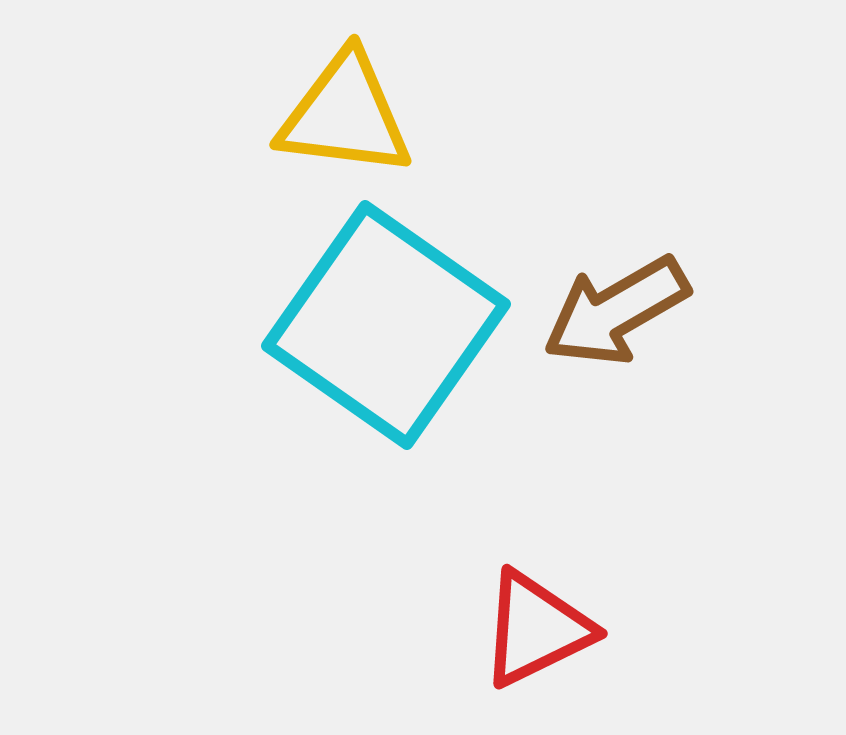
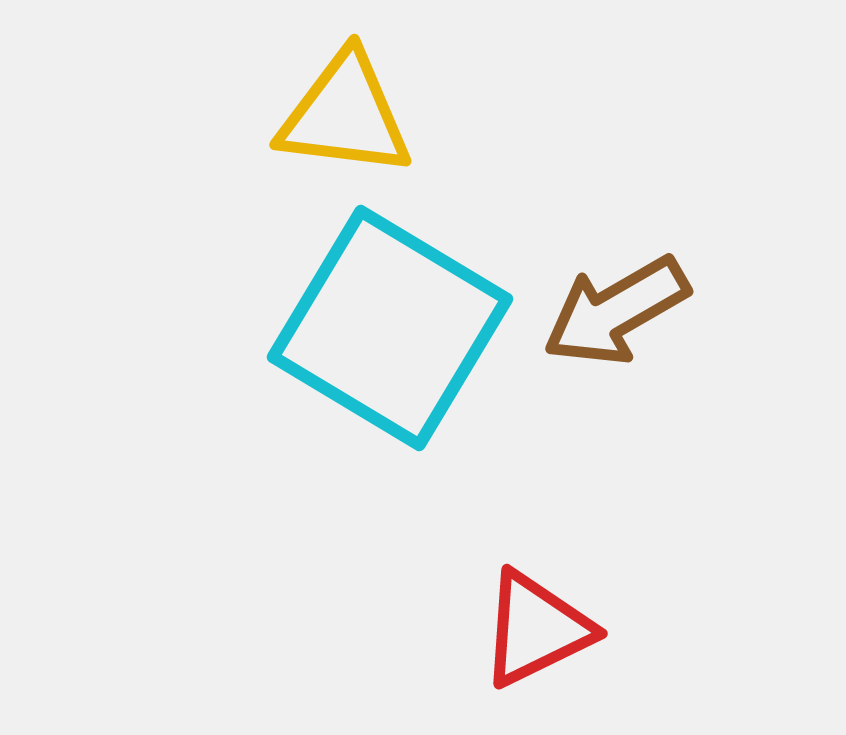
cyan square: moved 4 px right, 3 px down; rotated 4 degrees counterclockwise
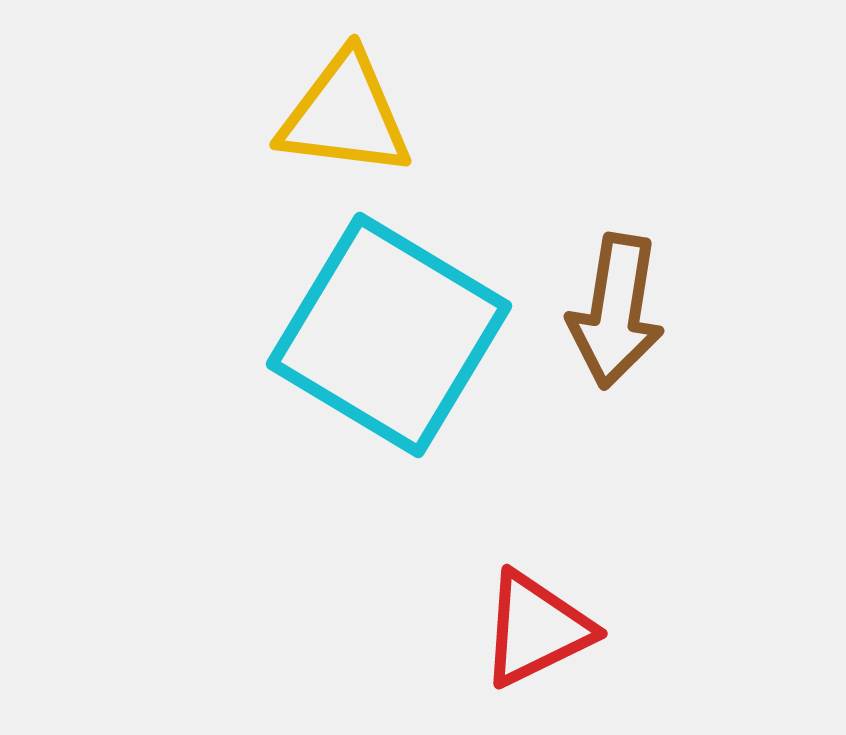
brown arrow: rotated 51 degrees counterclockwise
cyan square: moved 1 px left, 7 px down
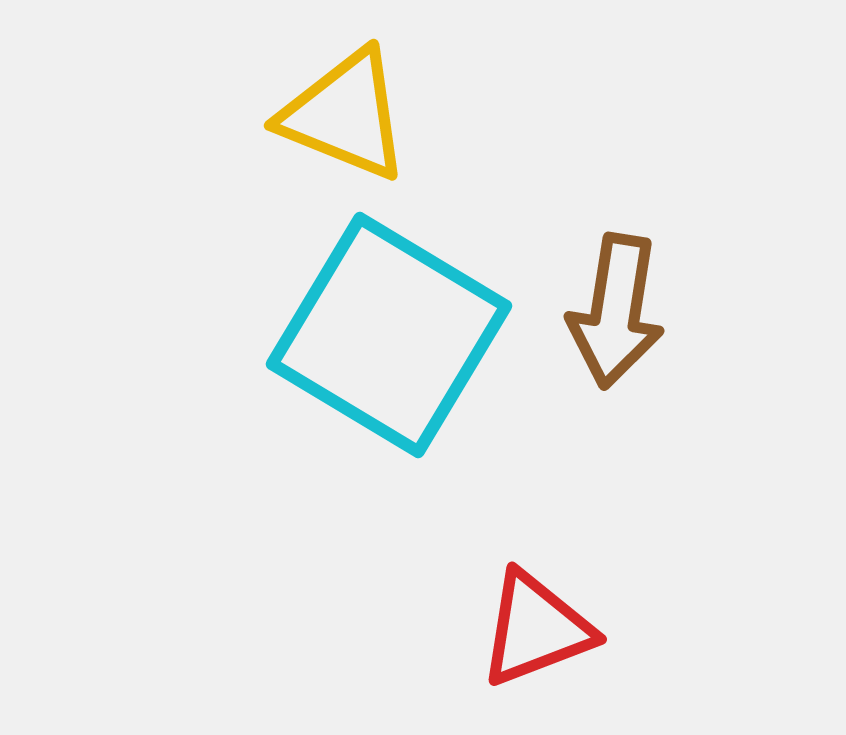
yellow triangle: rotated 15 degrees clockwise
red triangle: rotated 5 degrees clockwise
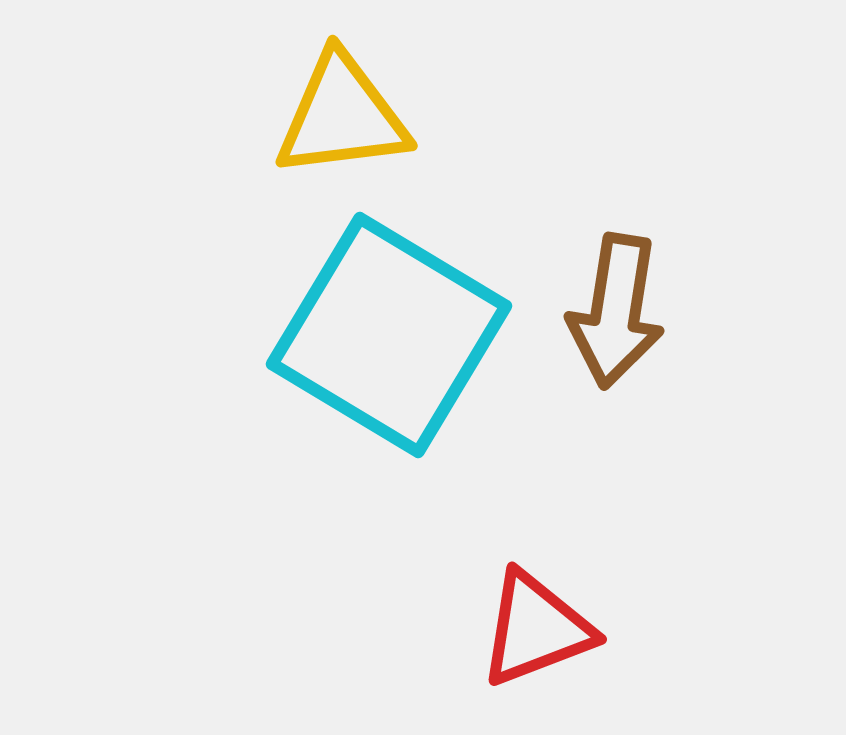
yellow triangle: moved 3 px left, 1 px down; rotated 29 degrees counterclockwise
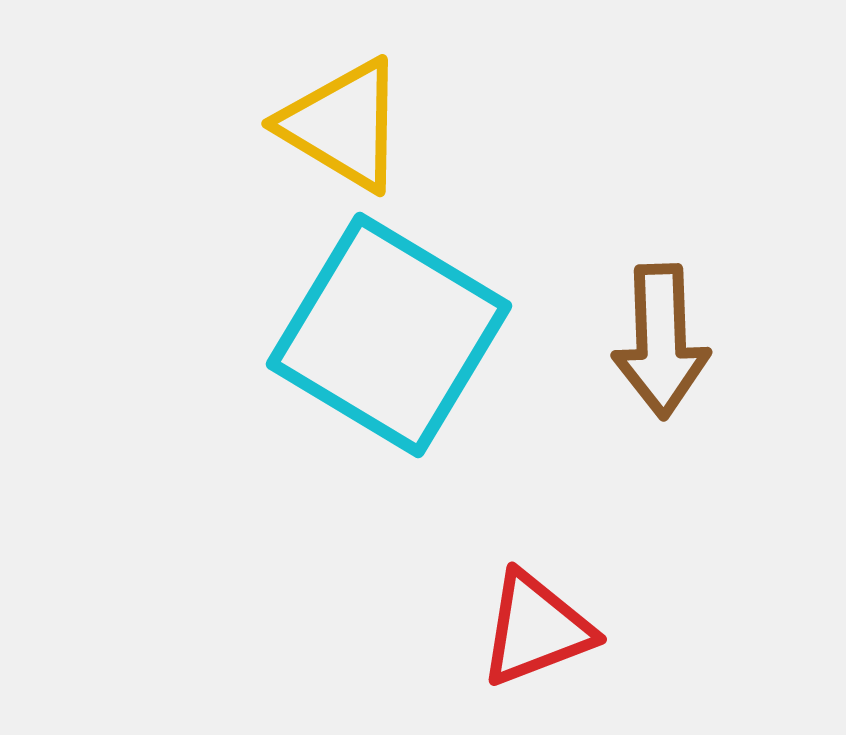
yellow triangle: moved 1 px right, 9 px down; rotated 38 degrees clockwise
brown arrow: moved 45 px right, 30 px down; rotated 11 degrees counterclockwise
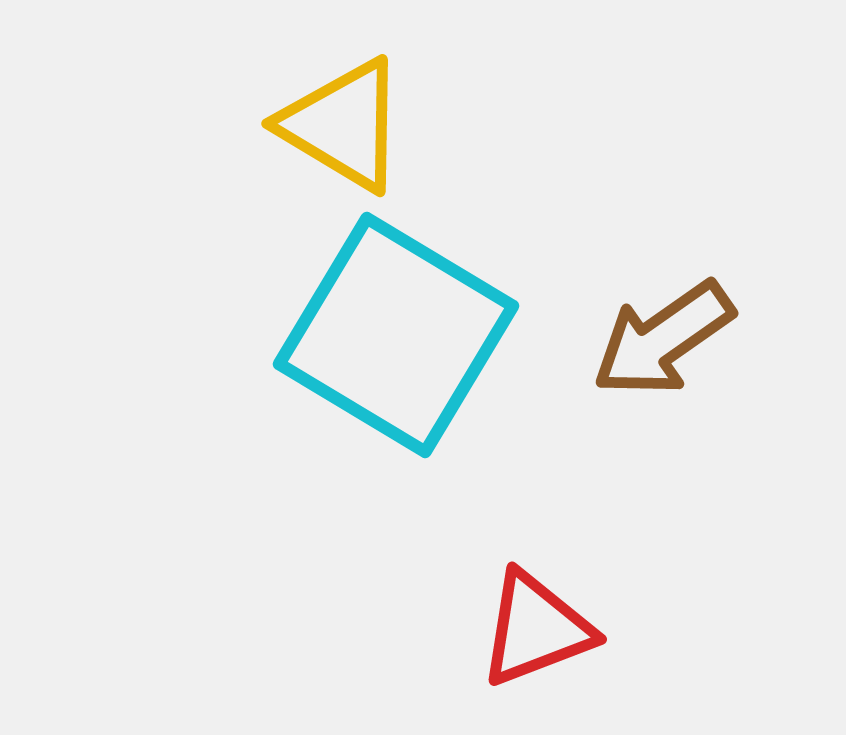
cyan square: moved 7 px right
brown arrow: moved 2 px right, 2 px up; rotated 57 degrees clockwise
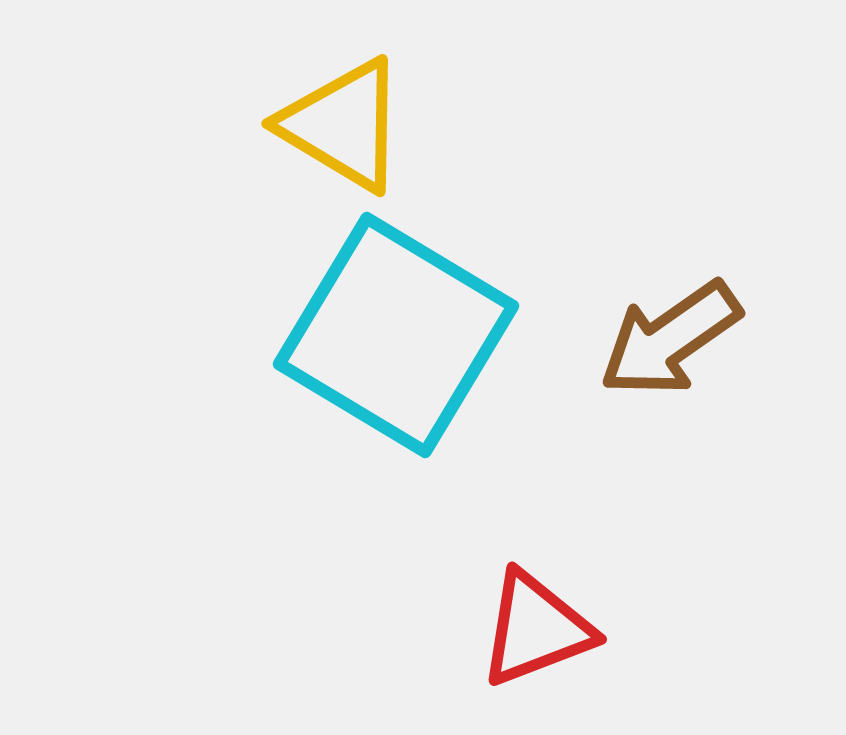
brown arrow: moved 7 px right
